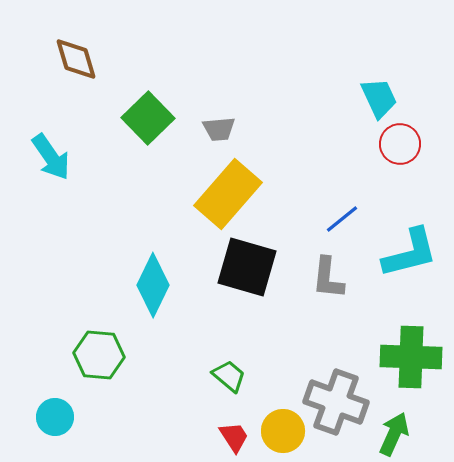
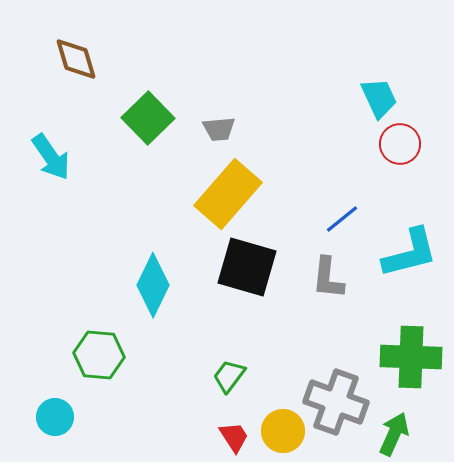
green trapezoid: rotated 93 degrees counterclockwise
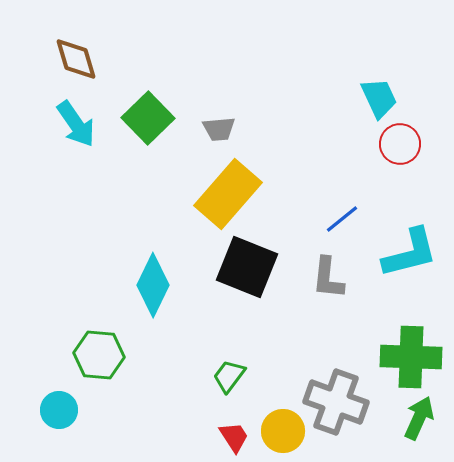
cyan arrow: moved 25 px right, 33 px up
black square: rotated 6 degrees clockwise
cyan circle: moved 4 px right, 7 px up
green arrow: moved 25 px right, 16 px up
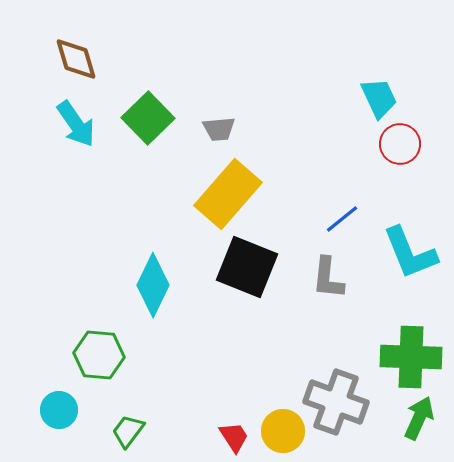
cyan L-shape: rotated 82 degrees clockwise
green trapezoid: moved 101 px left, 55 px down
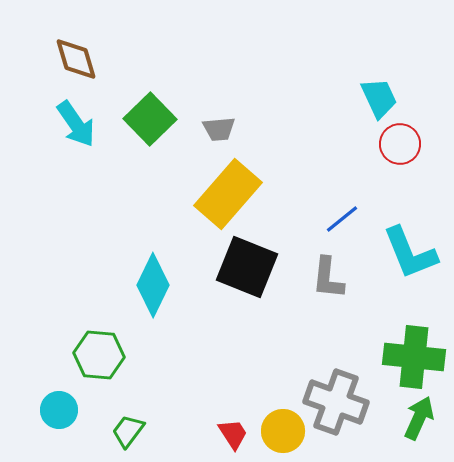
green square: moved 2 px right, 1 px down
green cross: moved 3 px right; rotated 4 degrees clockwise
red trapezoid: moved 1 px left, 3 px up
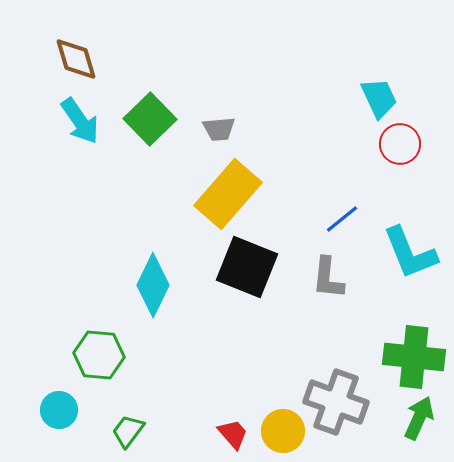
cyan arrow: moved 4 px right, 3 px up
red trapezoid: rotated 8 degrees counterclockwise
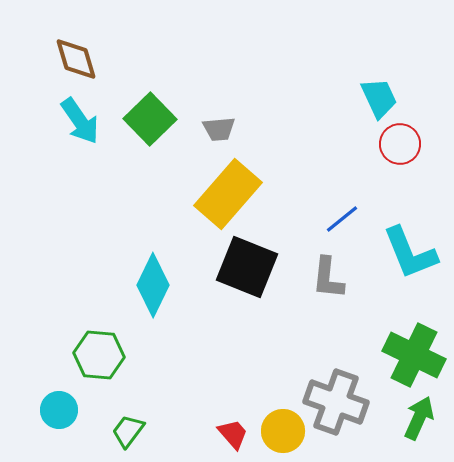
green cross: moved 2 px up; rotated 20 degrees clockwise
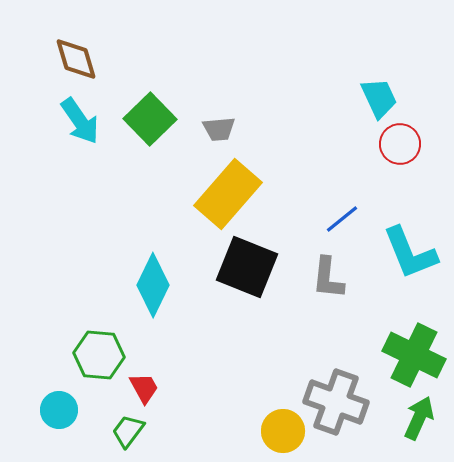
red trapezoid: moved 89 px left, 46 px up; rotated 12 degrees clockwise
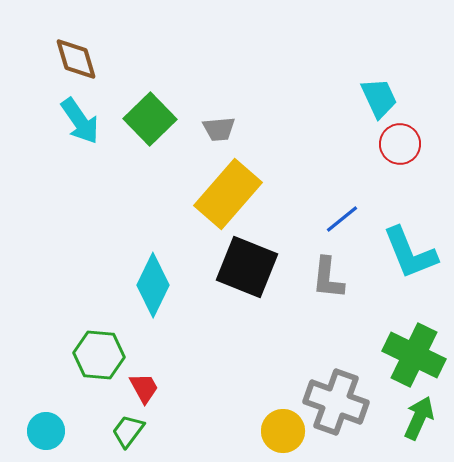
cyan circle: moved 13 px left, 21 px down
